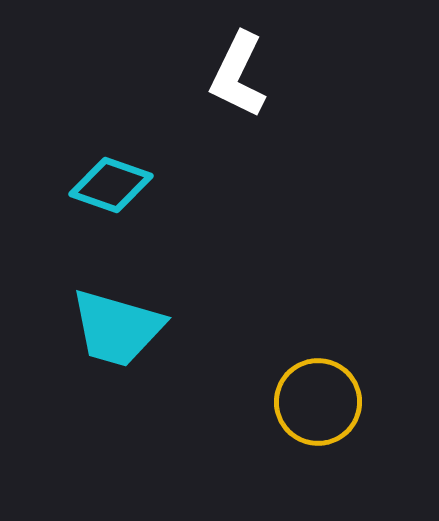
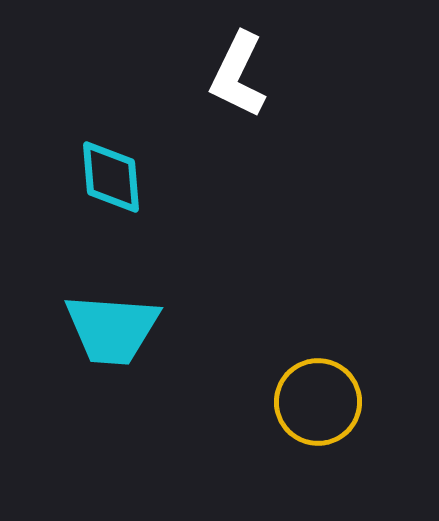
cyan diamond: moved 8 px up; rotated 66 degrees clockwise
cyan trapezoid: moved 5 px left, 1 px down; rotated 12 degrees counterclockwise
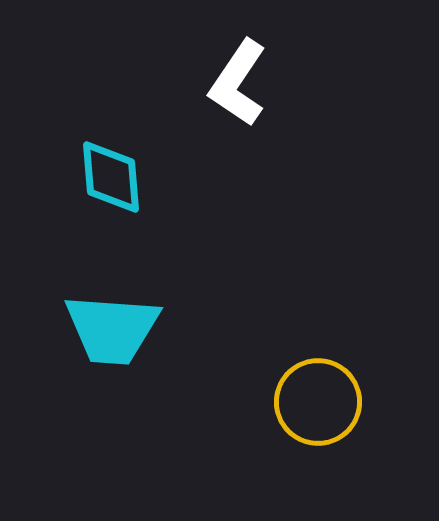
white L-shape: moved 8 px down; rotated 8 degrees clockwise
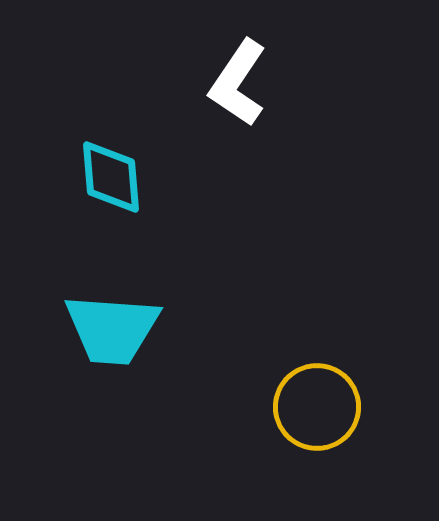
yellow circle: moved 1 px left, 5 px down
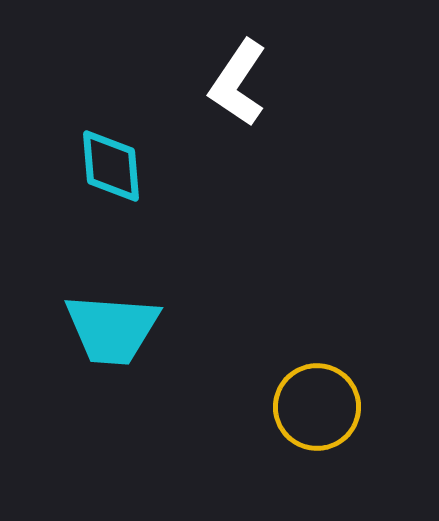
cyan diamond: moved 11 px up
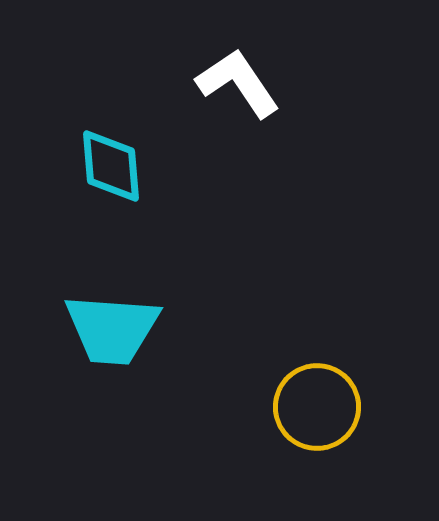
white L-shape: rotated 112 degrees clockwise
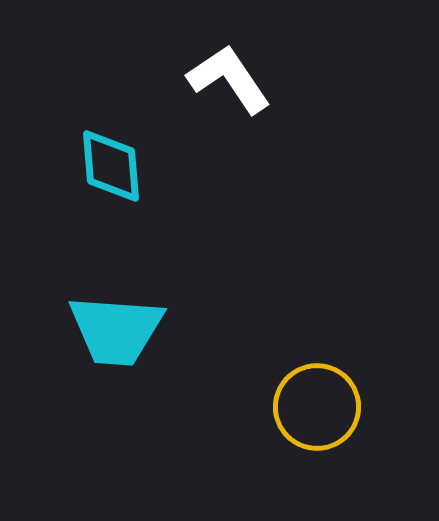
white L-shape: moved 9 px left, 4 px up
cyan trapezoid: moved 4 px right, 1 px down
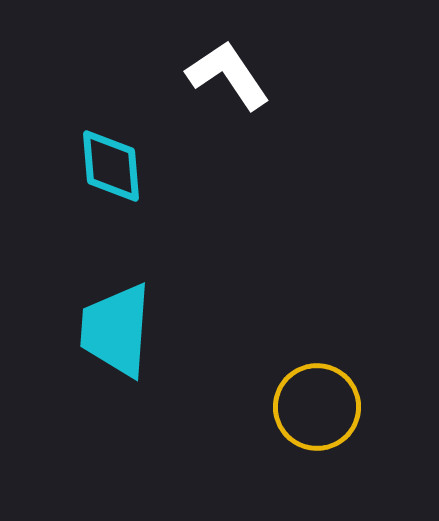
white L-shape: moved 1 px left, 4 px up
cyan trapezoid: rotated 90 degrees clockwise
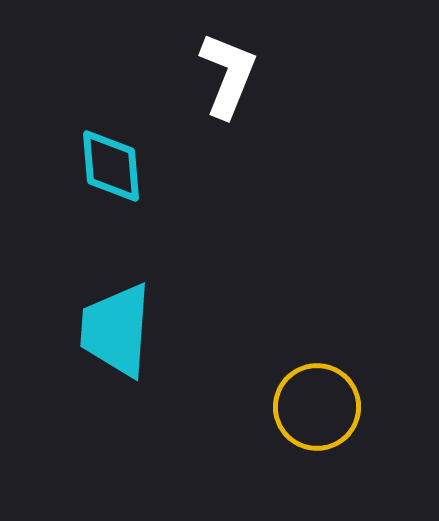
white L-shape: rotated 56 degrees clockwise
